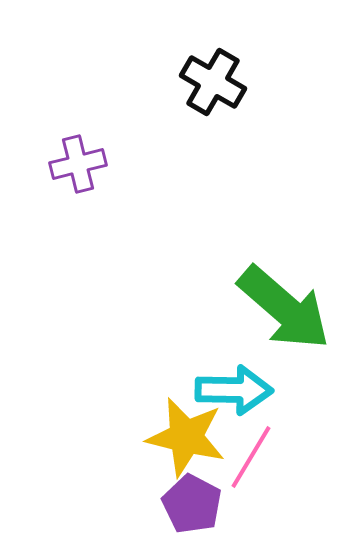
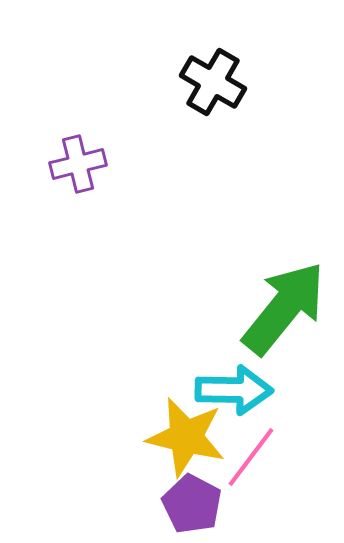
green arrow: rotated 92 degrees counterclockwise
pink line: rotated 6 degrees clockwise
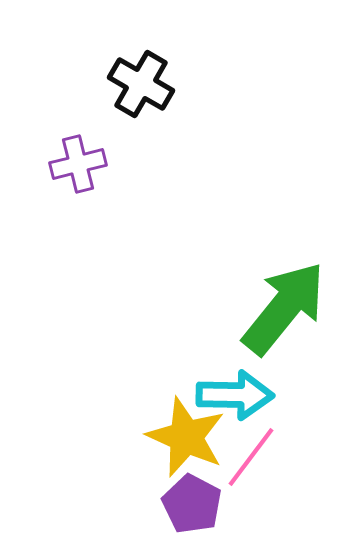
black cross: moved 72 px left, 2 px down
cyan arrow: moved 1 px right, 5 px down
yellow star: rotated 10 degrees clockwise
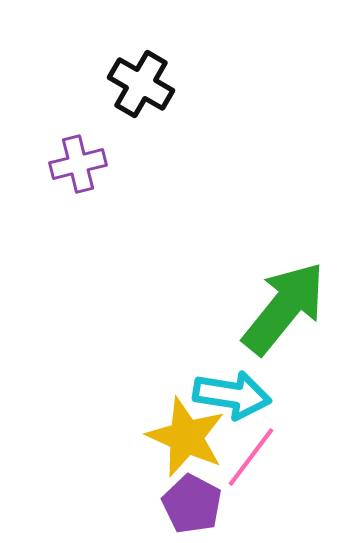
cyan arrow: moved 3 px left; rotated 8 degrees clockwise
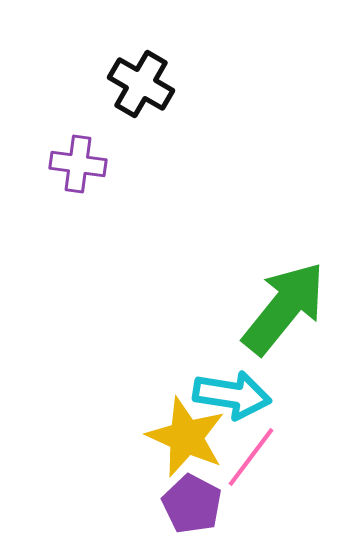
purple cross: rotated 22 degrees clockwise
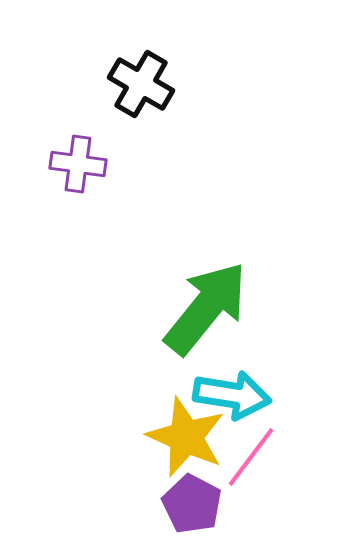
green arrow: moved 78 px left
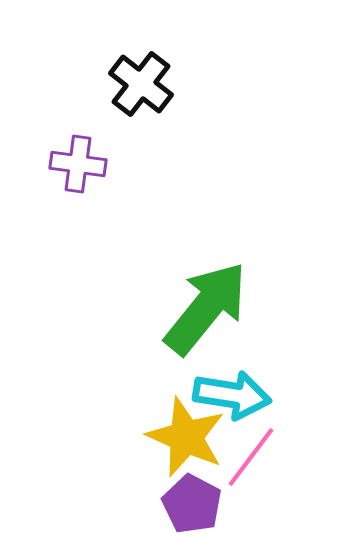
black cross: rotated 8 degrees clockwise
